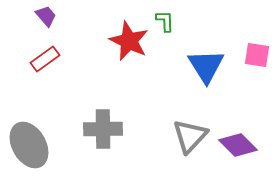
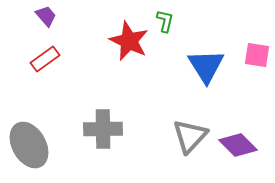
green L-shape: rotated 15 degrees clockwise
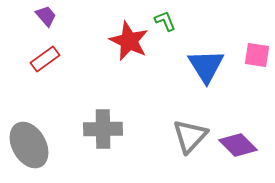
green L-shape: rotated 35 degrees counterclockwise
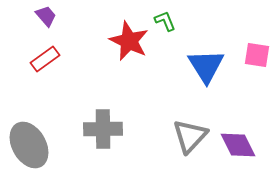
purple diamond: rotated 18 degrees clockwise
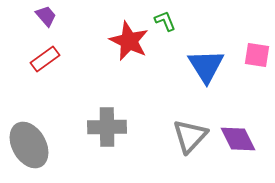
gray cross: moved 4 px right, 2 px up
purple diamond: moved 6 px up
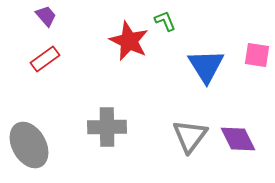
gray triangle: rotated 6 degrees counterclockwise
